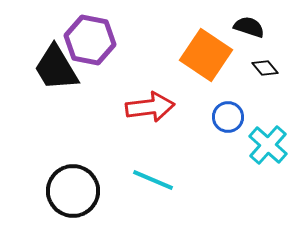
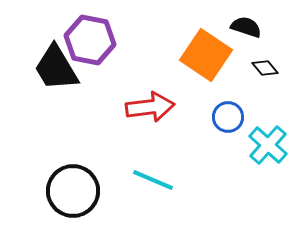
black semicircle: moved 3 px left
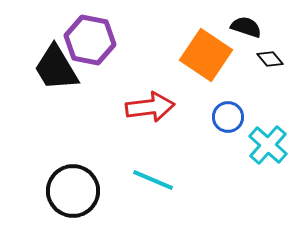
black diamond: moved 5 px right, 9 px up
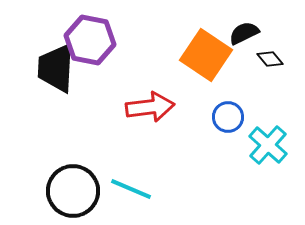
black semicircle: moved 2 px left, 6 px down; rotated 44 degrees counterclockwise
black trapezoid: rotated 34 degrees clockwise
cyan line: moved 22 px left, 9 px down
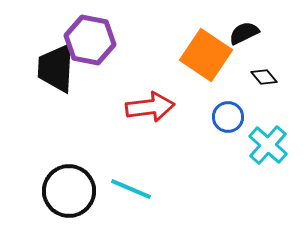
black diamond: moved 6 px left, 18 px down
black circle: moved 4 px left
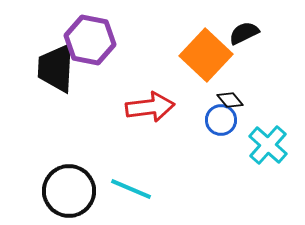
orange square: rotated 9 degrees clockwise
black diamond: moved 34 px left, 23 px down
blue circle: moved 7 px left, 3 px down
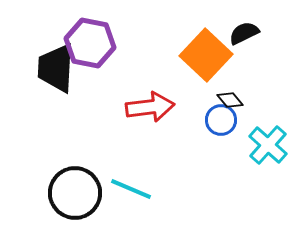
purple hexagon: moved 3 px down
black circle: moved 6 px right, 2 px down
